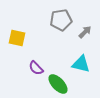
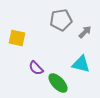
green ellipse: moved 1 px up
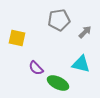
gray pentagon: moved 2 px left
green ellipse: rotated 20 degrees counterclockwise
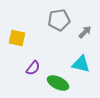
purple semicircle: moved 3 px left; rotated 98 degrees counterclockwise
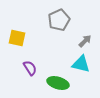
gray pentagon: rotated 15 degrees counterclockwise
gray arrow: moved 9 px down
purple semicircle: moved 3 px left; rotated 70 degrees counterclockwise
green ellipse: rotated 10 degrees counterclockwise
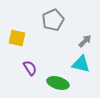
gray pentagon: moved 6 px left
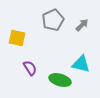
gray arrow: moved 3 px left, 16 px up
green ellipse: moved 2 px right, 3 px up
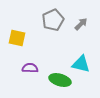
gray arrow: moved 1 px left, 1 px up
purple semicircle: rotated 56 degrees counterclockwise
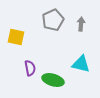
gray arrow: rotated 40 degrees counterclockwise
yellow square: moved 1 px left, 1 px up
purple semicircle: rotated 77 degrees clockwise
green ellipse: moved 7 px left
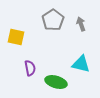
gray pentagon: rotated 10 degrees counterclockwise
gray arrow: rotated 24 degrees counterclockwise
green ellipse: moved 3 px right, 2 px down
